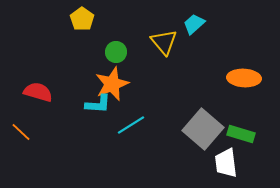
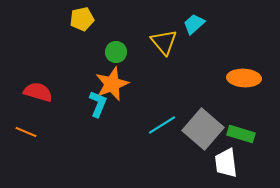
yellow pentagon: rotated 25 degrees clockwise
cyan L-shape: rotated 72 degrees counterclockwise
cyan line: moved 31 px right
orange line: moved 5 px right; rotated 20 degrees counterclockwise
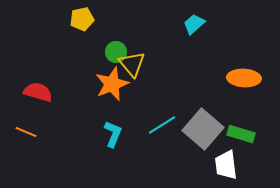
yellow triangle: moved 32 px left, 22 px down
cyan L-shape: moved 15 px right, 30 px down
white trapezoid: moved 2 px down
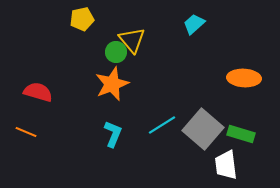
yellow triangle: moved 24 px up
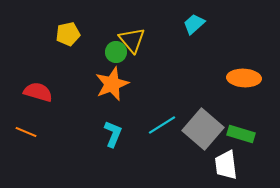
yellow pentagon: moved 14 px left, 15 px down
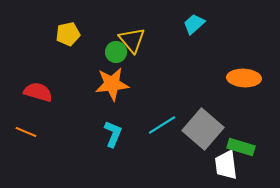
orange star: rotated 16 degrees clockwise
green rectangle: moved 13 px down
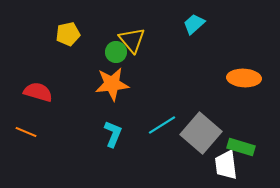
gray square: moved 2 px left, 4 px down
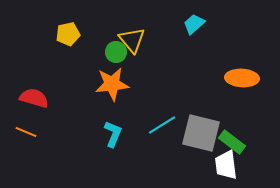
orange ellipse: moved 2 px left
red semicircle: moved 4 px left, 6 px down
gray square: rotated 27 degrees counterclockwise
green rectangle: moved 9 px left, 5 px up; rotated 20 degrees clockwise
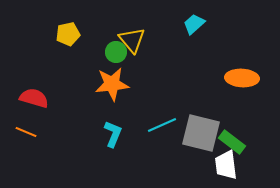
cyan line: rotated 8 degrees clockwise
